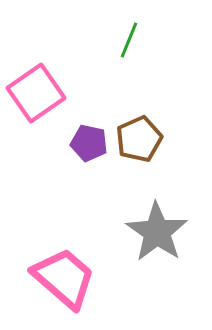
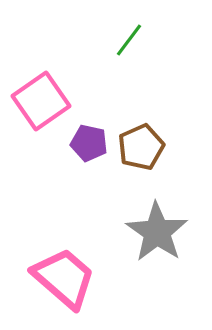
green line: rotated 15 degrees clockwise
pink square: moved 5 px right, 8 px down
brown pentagon: moved 2 px right, 8 px down
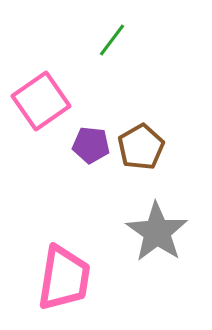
green line: moved 17 px left
purple pentagon: moved 2 px right, 2 px down; rotated 6 degrees counterclockwise
brown pentagon: rotated 6 degrees counterclockwise
pink trapezoid: rotated 58 degrees clockwise
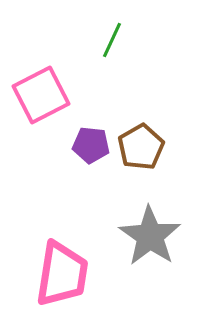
green line: rotated 12 degrees counterclockwise
pink square: moved 6 px up; rotated 8 degrees clockwise
gray star: moved 7 px left, 4 px down
pink trapezoid: moved 2 px left, 4 px up
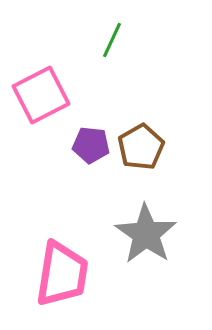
gray star: moved 4 px left, 2 px up
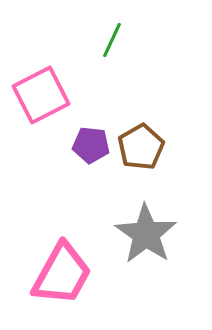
pink trapezoid: rotated 20 degrees clockwise
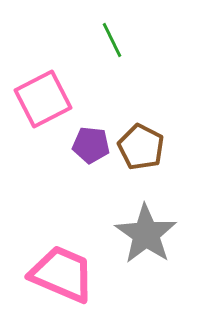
green line: rotated 51 degrees counterclockwise
pink square: moved 2 px right, 4 px down
brown pentagon: rotated 15 degrees counterclockwise
pink trapezoid: rotated 96 degrees counterclockwise
